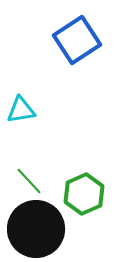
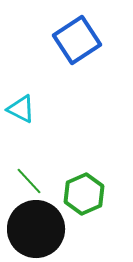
cyan triangle: moved 1 px up; rotated 36 degrees clockwise
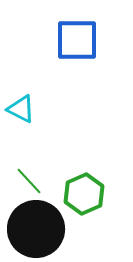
blue square: rotated 33 degrees clockwise
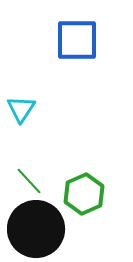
cyan triangle: rotated 36 degrees clockwise
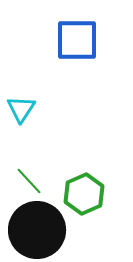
black circle: moved 1 px right, 1 px down
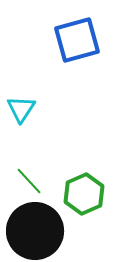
blue square: rotated 15 degrees counterclockwise
black circle: moved 2 px left, 1 px down
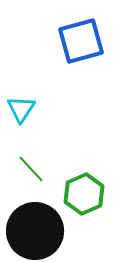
blue square: moved 4 px right, 1 px down
green line: moved 2 px right, 12 px up
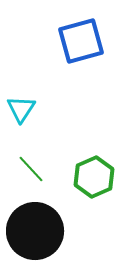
green hexagon: moved 10 px right, 17 px up
